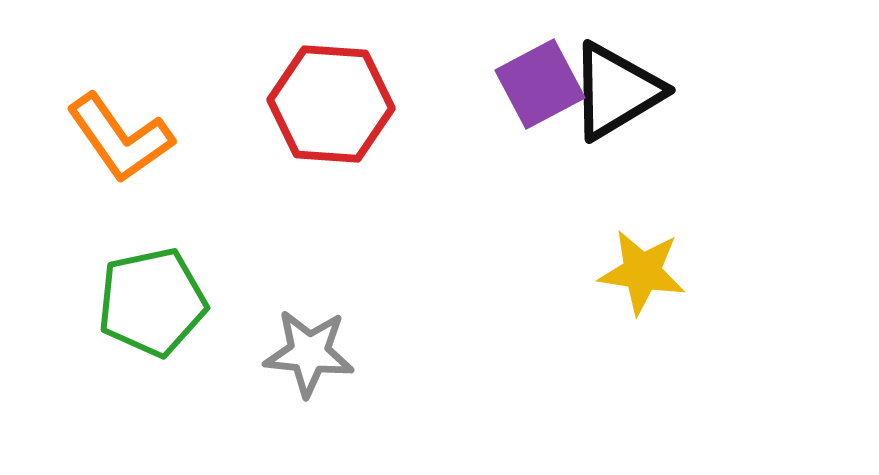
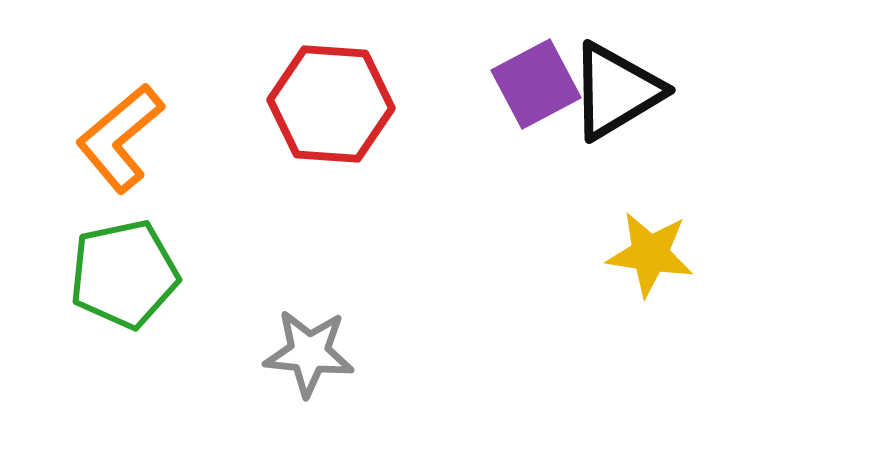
purple square: moved 4 px left
orange L-shape: rotated 85 degrees clockwise
yellow star: moved 8 px right, 18 px up
green pentagon: moved 28 px left, 28 px up
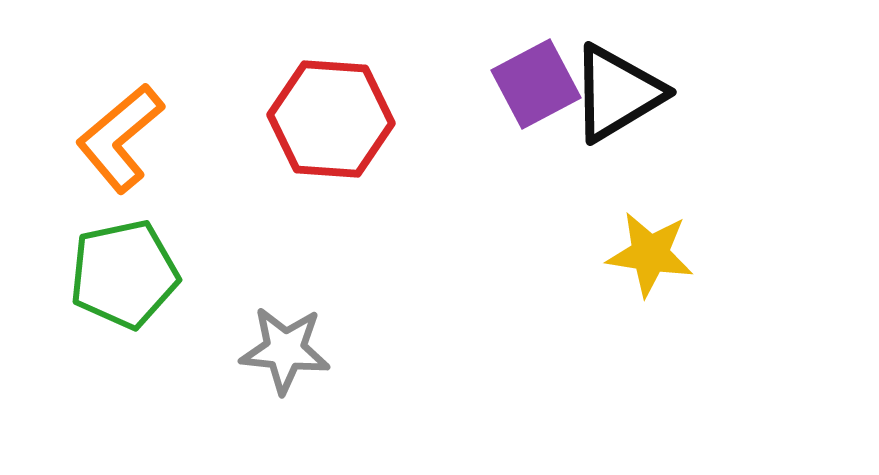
black triangle: moved 1 px right, 2 px down
red hexagon: moved 15 px down
gray star: moved 24 px left, 3 px up
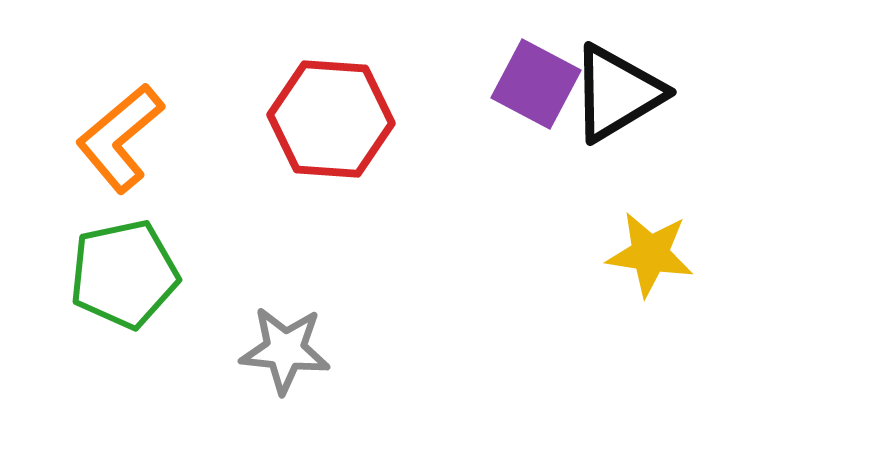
purple square: rotated 34 degrees counterclockwise
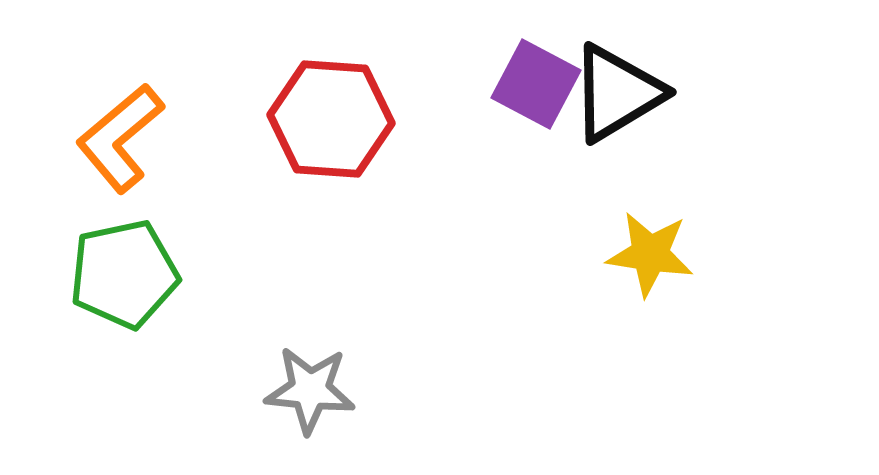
gray star: moved 25 px right, 40 px down
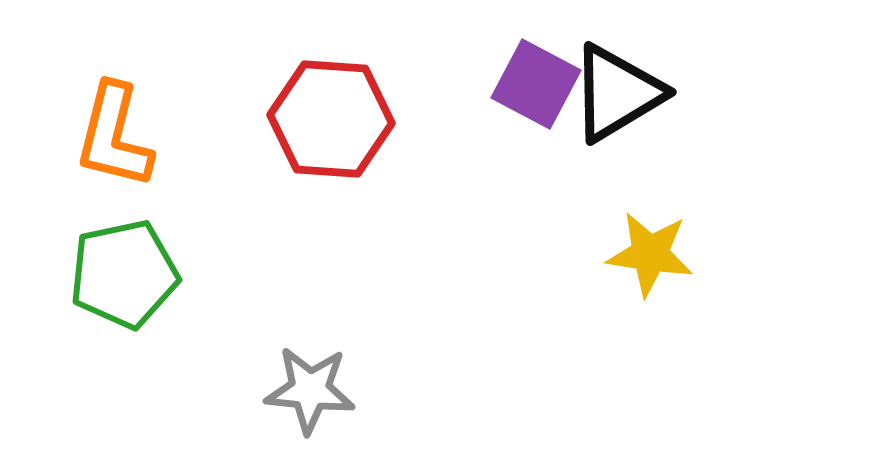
orange L-shape: moved 6 px left, 2 px up; rotated 36 degrees counterclockwise
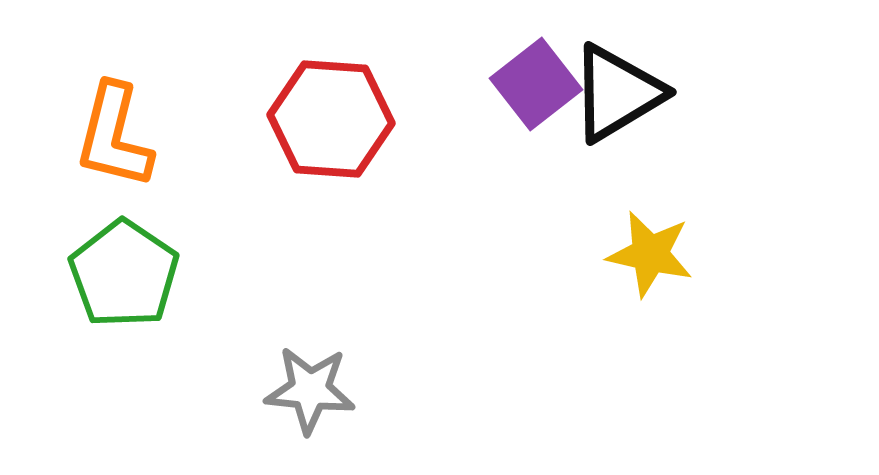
purple square: rotated 24 degrees clockwise
yellow star: rotated 4 degrees clockwise
green pentagon: rotated 26 degrees counterclockwise
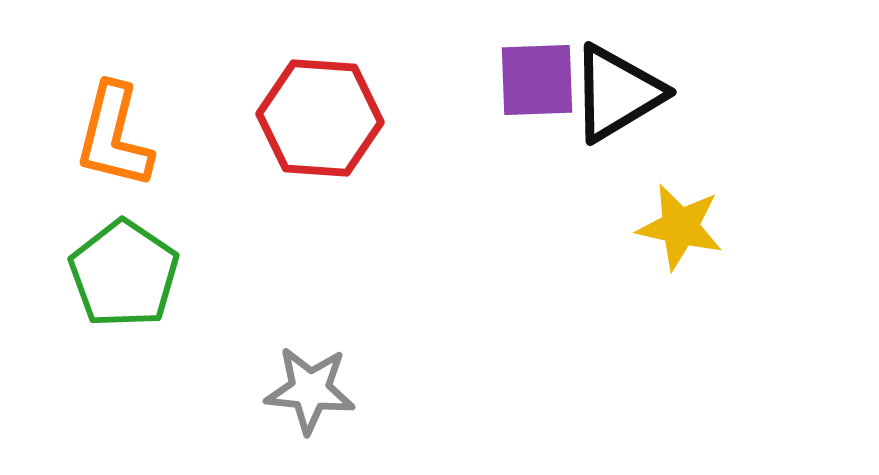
purple square: moved 1 px right, 4 px up; rotated 36 degrees clockwise
red hexagon: moved 11 px left, 1 px up
yellow star: moved 30 px right, 27 px up
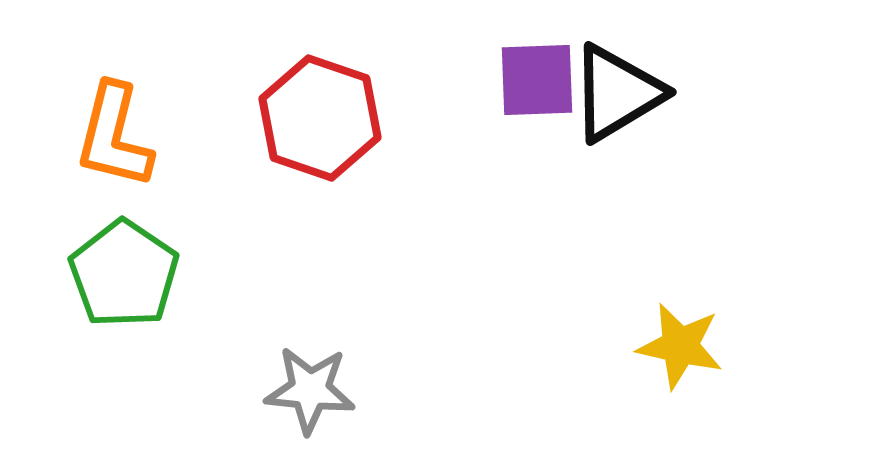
red hexagon: rotated 15 degrees clockwise
yellow star: moved 119 px down
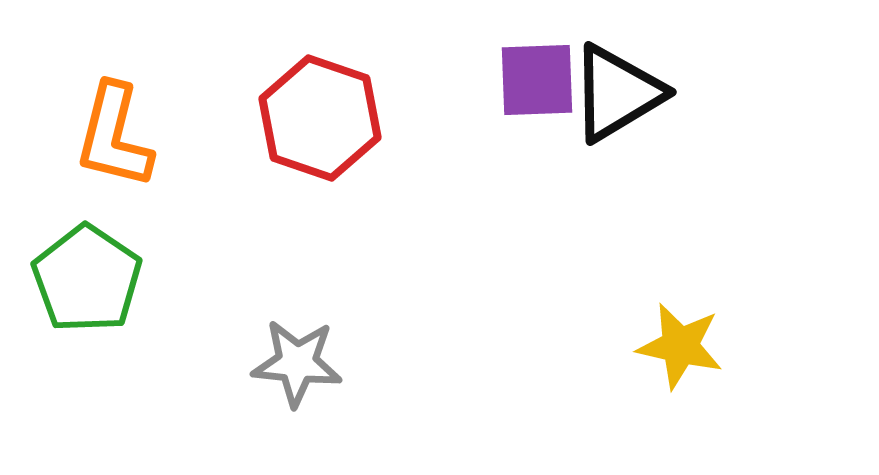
green pentagon: moved 37 px left, 5 px down
gray star: moved 13 px left, 27 px up
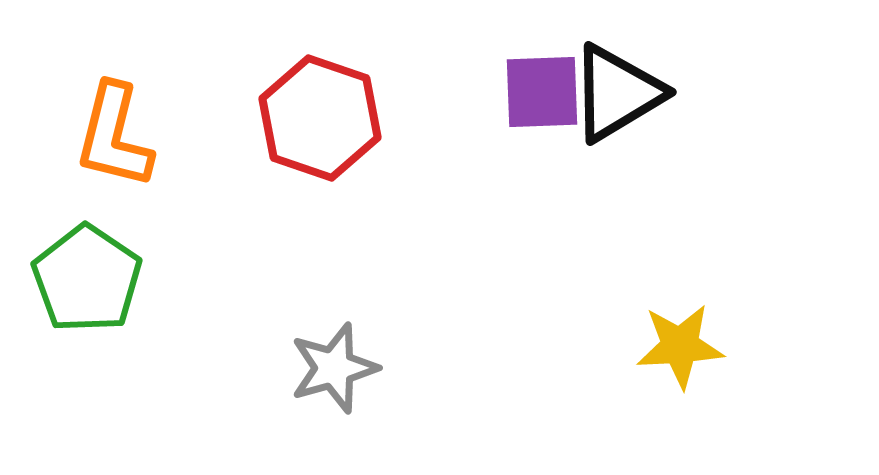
purple square: moved 5 px right, 12 px down
yellow star: rotated 16 degrees counterclockwise
gray star: moved 37 px right, 5 px down; rotated 22 degrees counterclockwise
